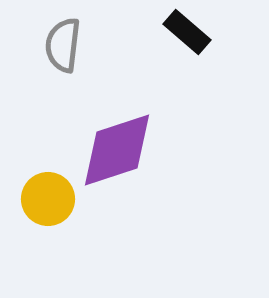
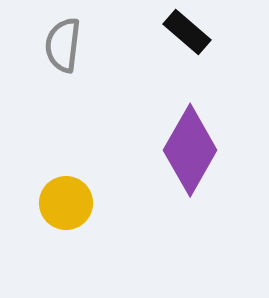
purple diamond: moved 73 px right; rotated 42 degrees counterclockwise
yellow circle: moved 18 px right, 4 px down
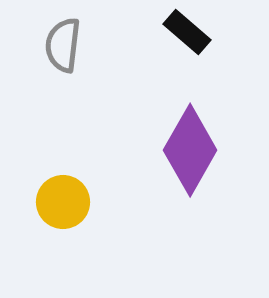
yellow circle: moved 3 px left, 1 px up
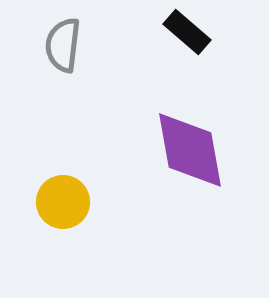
purple diamond: rotated 40 degrees counterclockwise
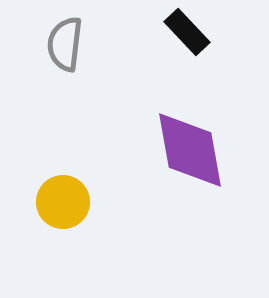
black rectangle: rotated 6 degrees clockwise
gray semicircle: moved 2 px right, 1 px up
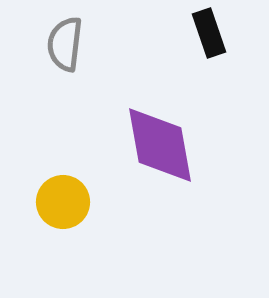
black rectangle: moved 22 px right, 1 px down; rotated 24 degrees clockwise
purple diamond: moved 30 px left, 5 px up
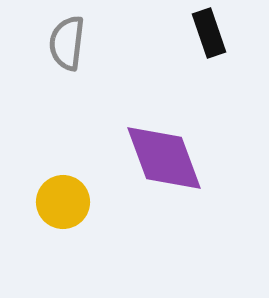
gray semicircle: moved 2 px right, 1 px up
purple diamond: moved 4 px right, 13 px down; rotated 10 degrees counterclockwise
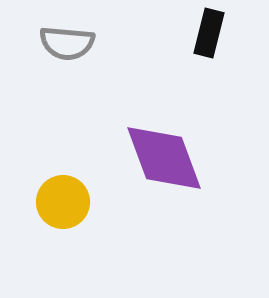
black rectangle: rotated 33 degrees clockwise
gray semicircle: rotated 92 degrees counterclockwise
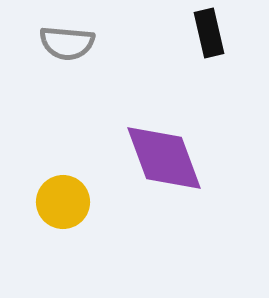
black rectangle: rotated 27 degrees counterclockwise
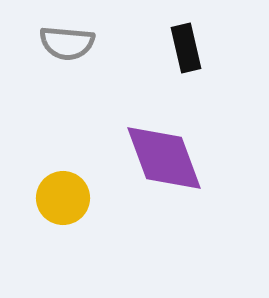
black rectangle: moved 23 px left, 15 px down
yellow circle: moved 4 px up
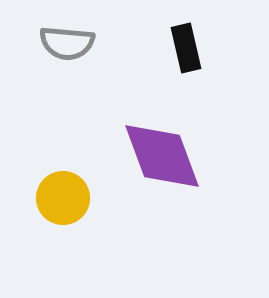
purple diamond: moved 2 px left, 2 px up
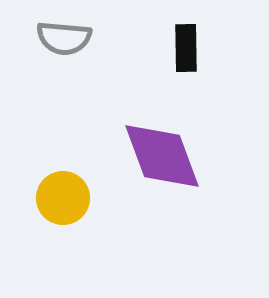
gray semicircle: moved 3 px left, 5 px up
black rectangle: rotated 12 degrees clockwise
